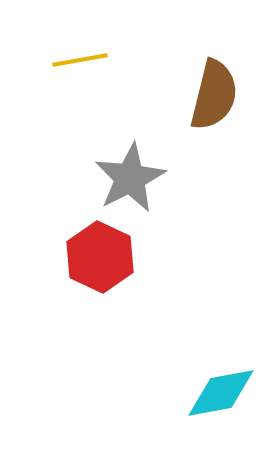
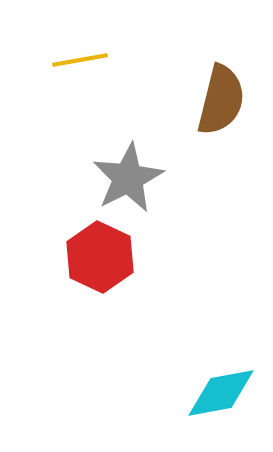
brown semicircle: moved 7 px right, 5 px down
gray star: moved 2 px left
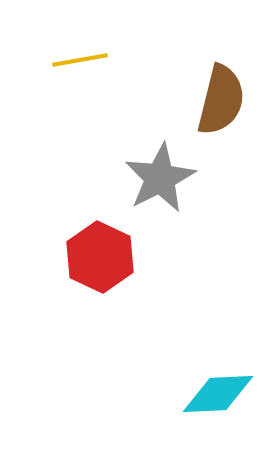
gray star: moved 32 px right
cyan diamond: moved 3 px left, 1 px down; rotated 8 degrees clockwise
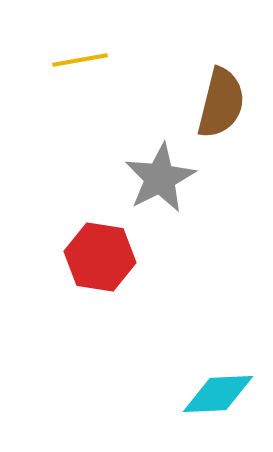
brown semicircle: moved 3 px down
red hexagon: rotated 16 degrees counterclockwise
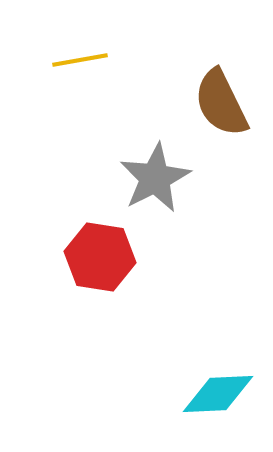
brown semicircle: rotated 140 degrees clockwise
gray star: moved 5 px left
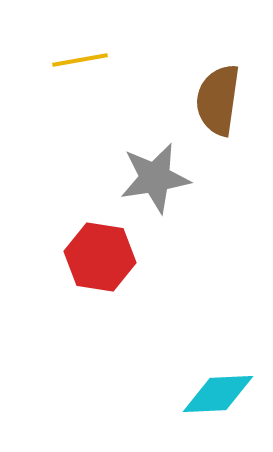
brown semicircle: moved 3 px left, 3 px up; rotated 34 degrees clockwise
gray star: rotated 18 degrees clockwise
